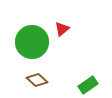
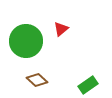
red triangle: moved 1 px left
green circle: moved 6 px left, 1 px up
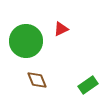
red triangle: rotated 14 degrees clockwise
brown diamond: rotated 25 degrees clockwise
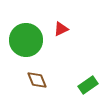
green circle: moved 1 px up
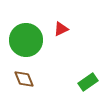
brown diamond: moved 13 px left, 1 px up
green rectangle: moved 3 px up
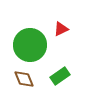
green circle: moved 4 px right, 5 px down
green rectangle: moved 28 px left, 6 px up
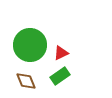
red triangle: moved 24 px down
brown diamond: moved 2 px right, 2 px down
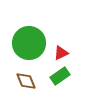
green circle: moved 1 px left, 2 px up
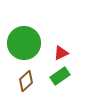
green circle: moved 5 px left
brown diamond: rotated 70 degrees clockwise
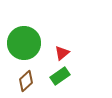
red triangle: moved 1 px right; rotated 14 degrees counterclockwise
